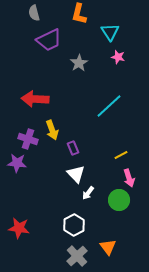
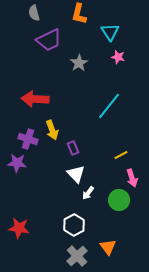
cyan line: rotated 8 degrees counterclockwise
pink arrow: moved 3 px right
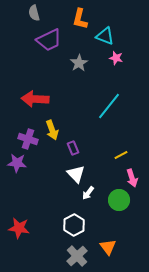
orange L-shape: moved 1 px right, 5 px down
cyan triangle: moved 5 px left, 4 px down; rotated 36 degrees counterclockwise
pink star: moved 2 px left, 1 px down
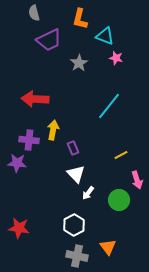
yellow arrow: moved 1 px right; rotated 150 degrees counterclockwise
purple cross: moved 1 px right, 1 px down; rotated 12 degrees counterclockwise
pink arrow: moved 5 px right, 2 px down
gray cross: rotated 35 degrees counterclockwise
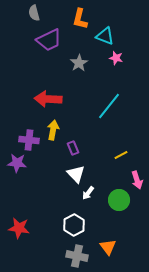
red arrow: moved 13 px right
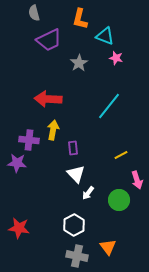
purple rectangle: rotated 16 degrees clockwise
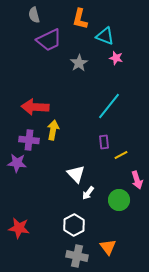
gray semicircle: moved 2 px down
red arrow: moved 13 px left, 8 px down
purple rectangle: moved 31 px right, 6 px up
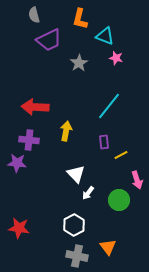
yellow arrow: moved 13 px right, 1 px down
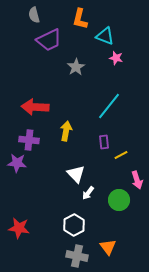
gray star: moved 3 px left, 4 px down
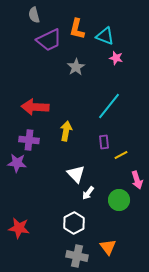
orange L-shape: moved 3 px left, 10 px down
white hexagon: moved 2 px up
